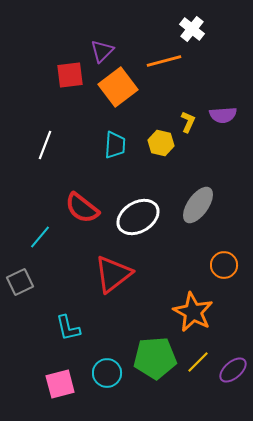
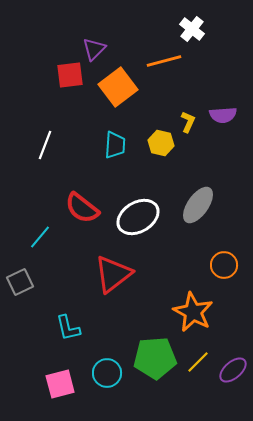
purple triangle: moved 8 px left, 2 px up
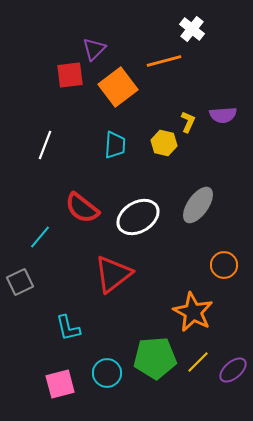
yellow hexagon: moved 3 px right
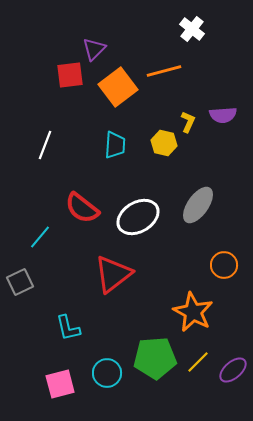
orange line: moved 10 px down
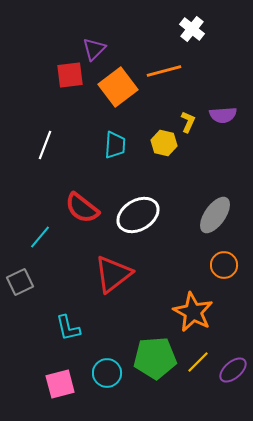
gray ellipse: moved 17 px right, 10 px down
white ellipse: moved 2 px up
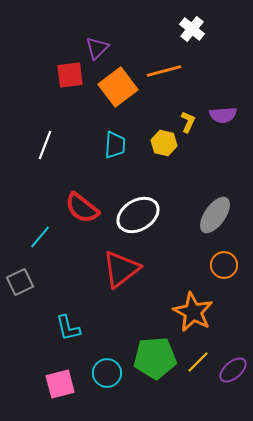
purple triangle: moved 3 px right, 1 px up
red triangle: moved 8 px right, 5 px up
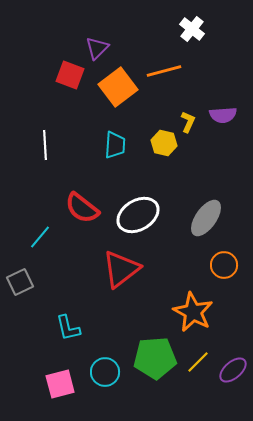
red square: rotated 28 degrees clockwise
white line: rotated 24 degrees counterclockwise
gray ellipse: moved 9 px left, 3 px down
cyan circle: moved 2 px left, 1 px up
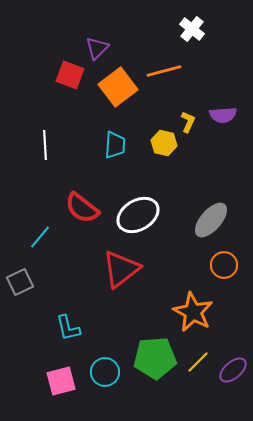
gray ellipse: moved 5 px right, 2 px down; rotated 6 degrees clockwise
pink square: moved 1 px right, 3 px up
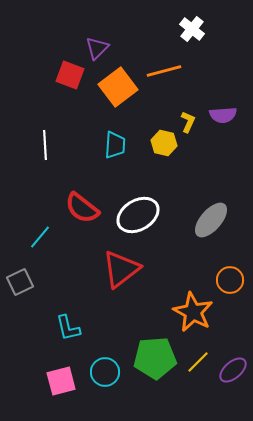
orange circle: moved 6 px right, 15 px down
